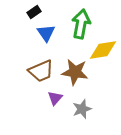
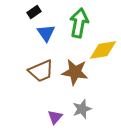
green arrow: moved 2 px left, 1 px up
purple triangle: moved 19 px down
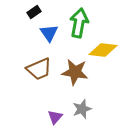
blue triangle: moved 3 px right
yellow diamond: rotated 16 degrees clockwise
brown trapezoid: moved 2 px left, 2 px up
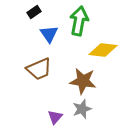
green arrow: moved 2 px up
blue triangle: moved 1 px down
brown star: moved 8 px right, 9 px down
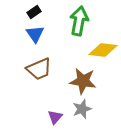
blue triangle: moved 14 px left
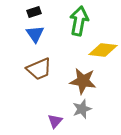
black rectangle: rotated 16 degrees clockwise
purple triangle: moved 4 px down
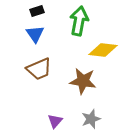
black rectangle: moved 3 px right, 1 px up
gray star: moved 9 px right, 10 px down
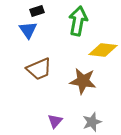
green arrow: moved 1 px left
blue triangle: moved 7 px left, 4 px up
gray star: moved 1 px right, 3 px down
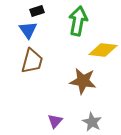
brown trapezoid: moved 7 px left, 8 px up; rotated 52 degrees counterclockwise
gray star: rotated 24 degrees counterclockwise
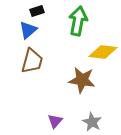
blue triangle: rotated 24 degrees clockwise
yellow diamond: moved 2 px down
brown star: moved 1 px left, 1 px up
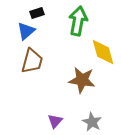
black rectangle: moved 2 px down
blue triangle: moved 2 px left, 1 px down
yellow diamond: rotated 68 degrees clockwise
